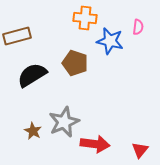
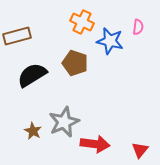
orange cross: moved 3 px left, 4 px down; rotated 20 degrees clockwise
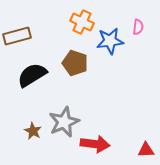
blue star: rotated 20 degrees counterclockwise
red triangle: moved 6 px right; rotated 48 degrees clockwise
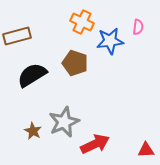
red arrow: rotated 32 degrees counterclockwise
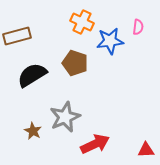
gray star: moved 1 px right, 5 px up
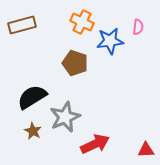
brown rectangle: moved 5 px right, 11 px up
black semicircle: moved 22 px down
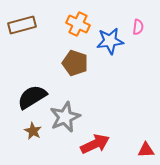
orange cross: moved 4 px left, 2 px down
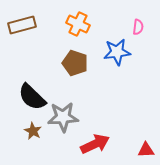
blue star: moved 7 px right, 11 px down
black semicircle: rotated 104 degrees counterclockwise
gray star: moved 2 px left; rotated 20 degrees clockwise
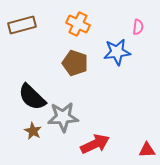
red triangle: moved 1 px right
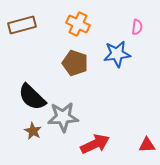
pink semicircle: moved 1 px left
blue star: moved 2 px down
red triangle: moved 5 px up
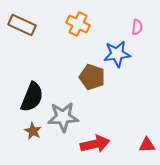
brown rectangle: rotated 40 degrees clockwise
brown pentagon: moved 17 px right, 14 px down
black semicircle: rotated 112 degrees counterclockwise
red arrow: rotated 12 degrees clockwise
